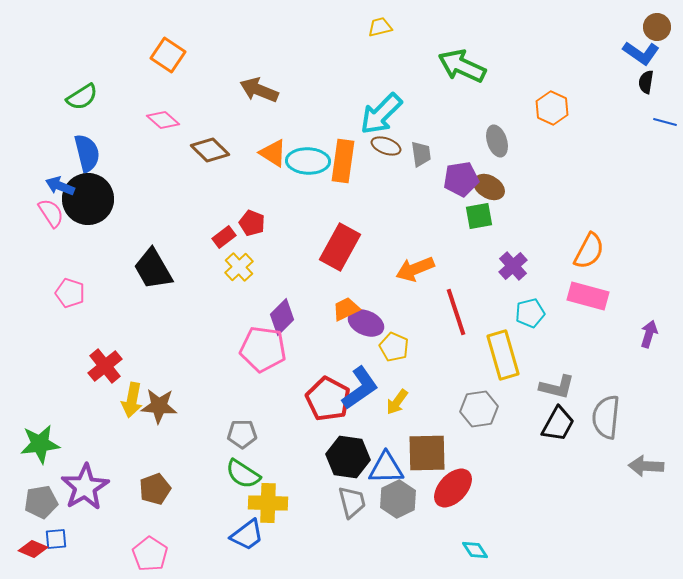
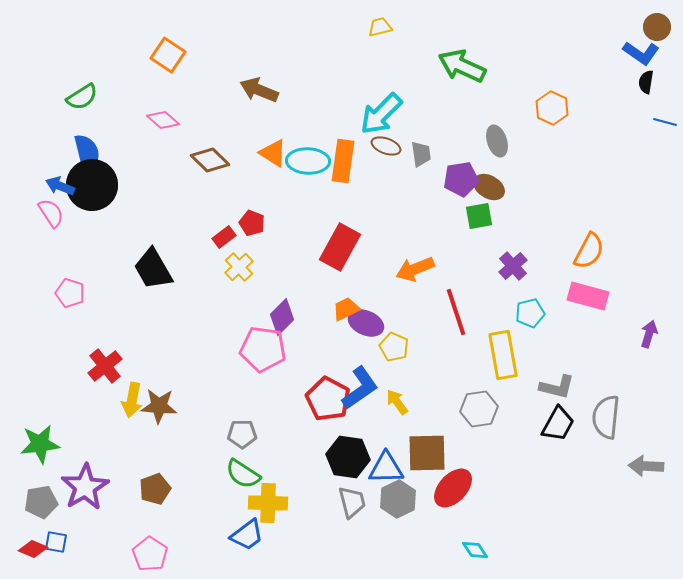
brown diamond at (210, 150): moved 10 px down
black circle at (88, 199): moved 4 px right, 14 px up
yellow rectangle at (503, 355): rotated 6 degrees clockwise
yellow arrow at (397, 402): rotated 108 degrees clockwise
blue square at (56, 539): moved 3 px down; rotated 15 degrees clockwise
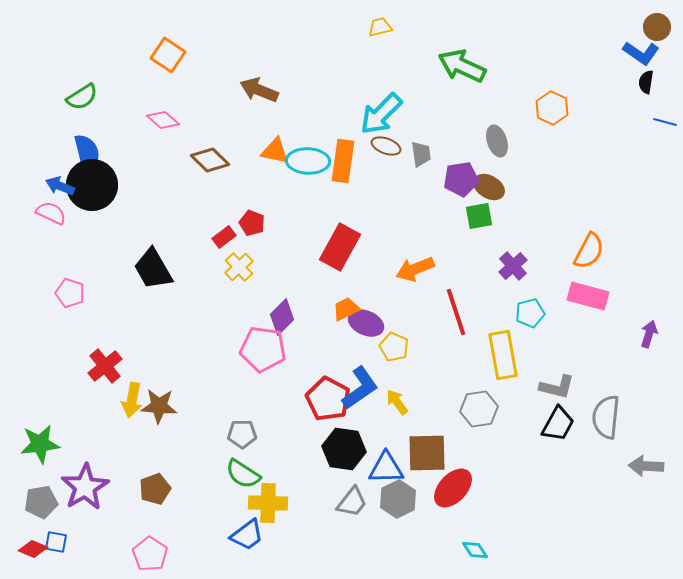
orange triangle at (273, 153): moved 2 px right, 2 px up; rotated 20 degrees counterclockwise
pink semicircle at (51, 213): rotated 32 degrees counterclockwise
black hexagon at (348, 457): moved 4 px left, 8 px up
gray trapezoid at (352, 502): rotated 52 degrees clockwise
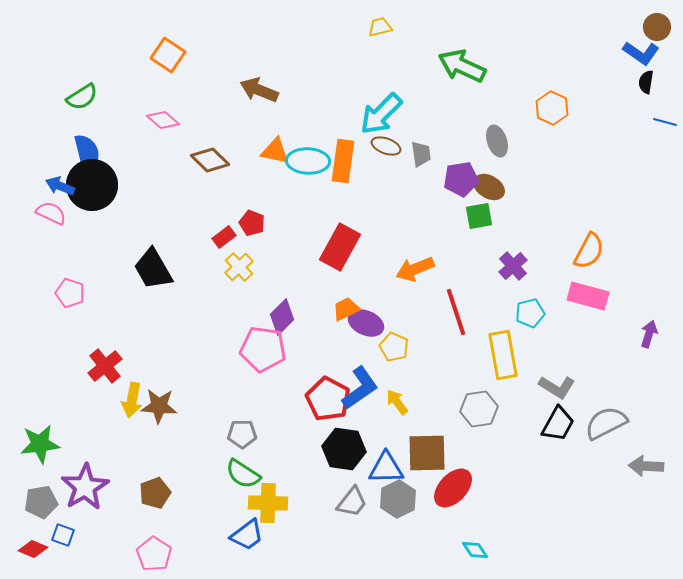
gray L-shape at (557, 387): rotated 18 degrees clockwise
gray semicircle at (606, 417): moved 6 px down; rotated 57 degrees clockwise
brown pentagon at (155, 489): moved 4 px down
blue square at (56, 542): moved 7 px right, 7 px up; rotated 10 degrees clockwise
pink pentagon at (150, 554): moved 4 px right
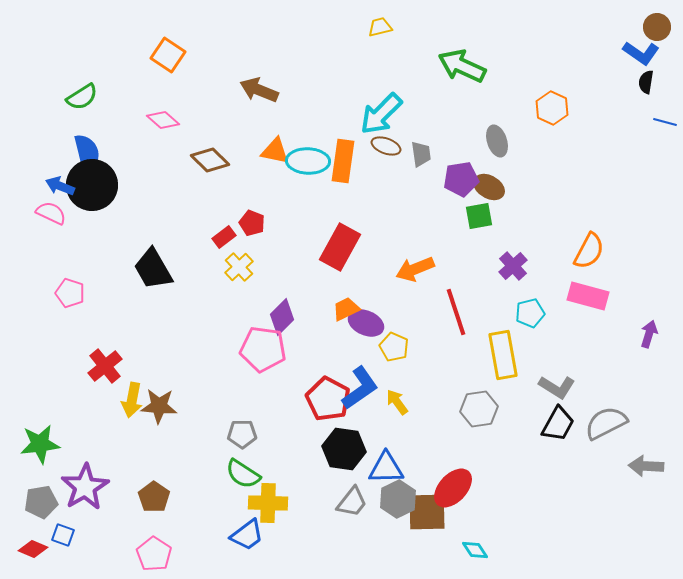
brown square at (427, 453): moved 59 px down
brown pentagon at (155, 493): moved 1 px left, 4 px down; rotated 16 degrees counterclockwise
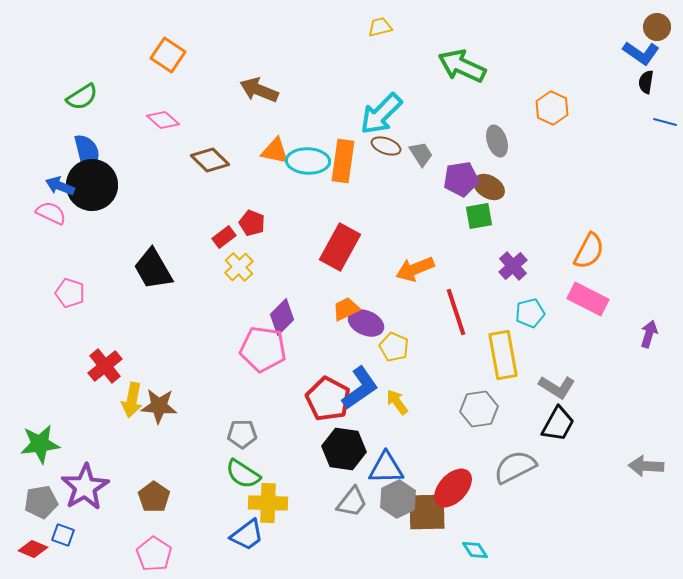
gray trapezoid at (421, 154): rotated 24 degrees counterclockwise
pink rectangle at (588, 296): moved 3 px down; rotated 12 degrees clockwise
gray semicircle at (606, 423): moved 91 px left, 44 px down
